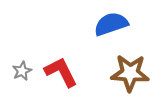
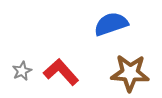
red L-shape: rotated 15 degrees counterclockwise
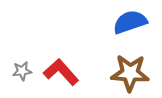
blue semicircle: moved 19 px right, 2 px up
gray star: rotated 18 degrees clockwise
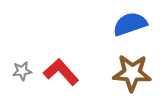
blue semicircle: moved 2 px down
brown star: moved 2 px right
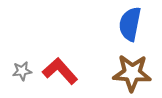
blue semicircle: rotated 60 degrees counterclockwise
red L-shape: moved 1 px left, 1 px up
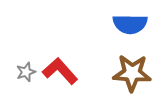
blue semicircle: rotated 100 degrees counterclockwise
gray star: moved 4 px right, 1 px down; rotated 12 degrees counterclockwise
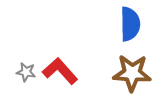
blue semicircle: rotated 92 degrees counterclockwise
gray star: rotated 30 degrees clockwise
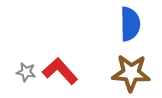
brown star: moved 1 px left
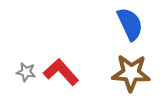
blue semicircle: rotated 24 degrees counterclockwise
red L-shape: moved 1 px right, 1 px down
